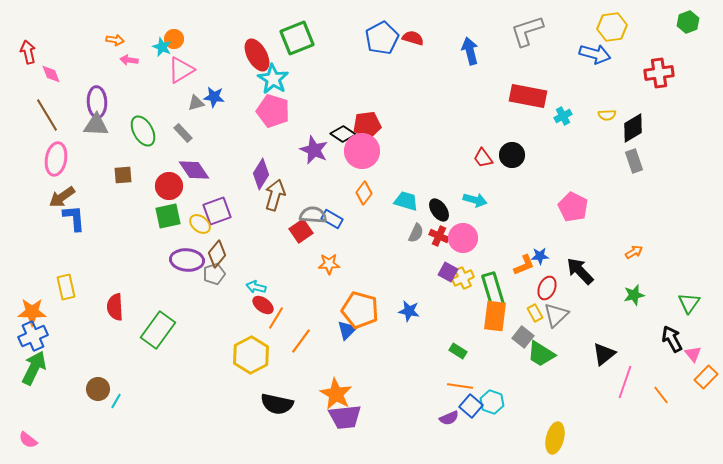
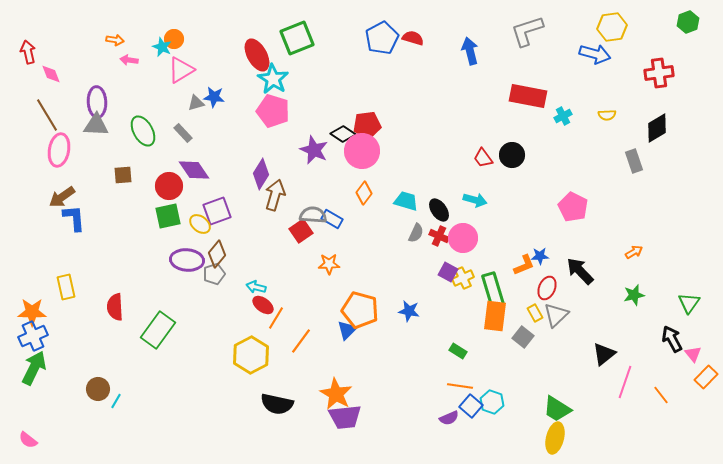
black diamond at (633, 128): moved 24 px right
pink ellipse at (56, 159): moved 3 px right, 9 px up
green trapezoid at (541, 354): moved 16 px right, 55 px down
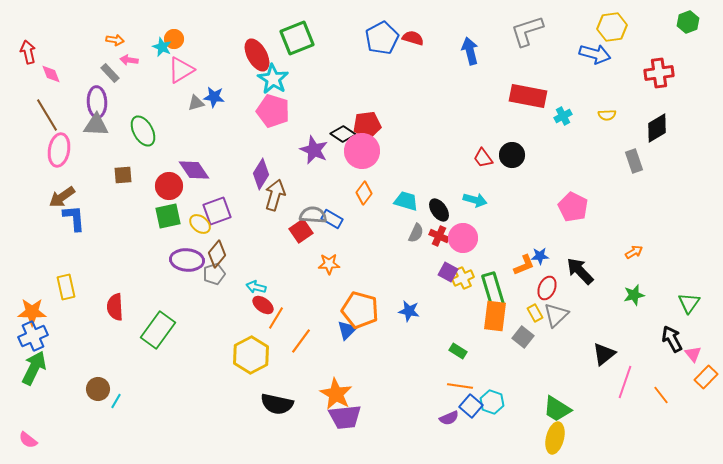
gray rectangle at (183, 133): moved 73 px left, 60 px up
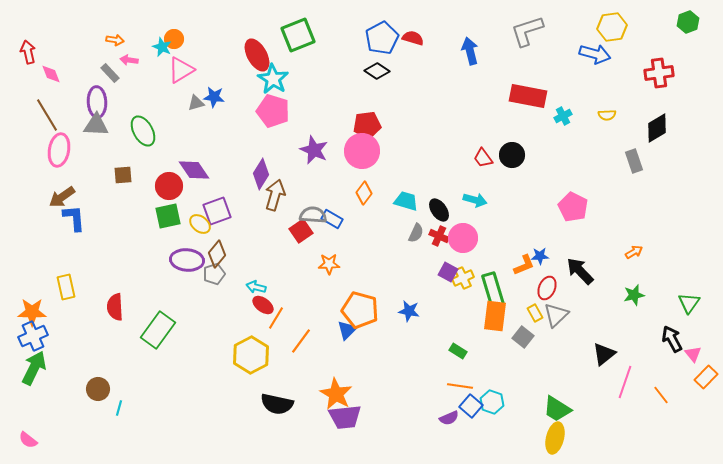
green square at (297, 38): moved 1 px right, 3 px up
black diamond at (343, 134): moved 34 px right, 63 px up
cyan line at (116, 401): moved 3 px right, 7 px down; rotated 14 degrees counterclockwise
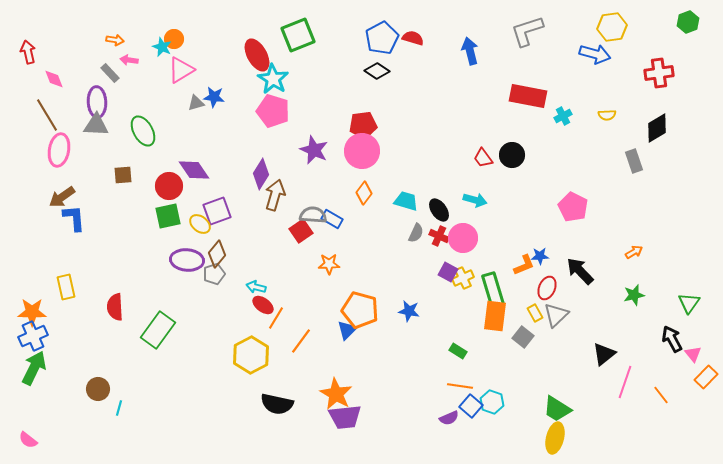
pink diamond at (51, 74): moved 3 px right, 5 px down
red pentagon at (367, 125): moved 4 px left
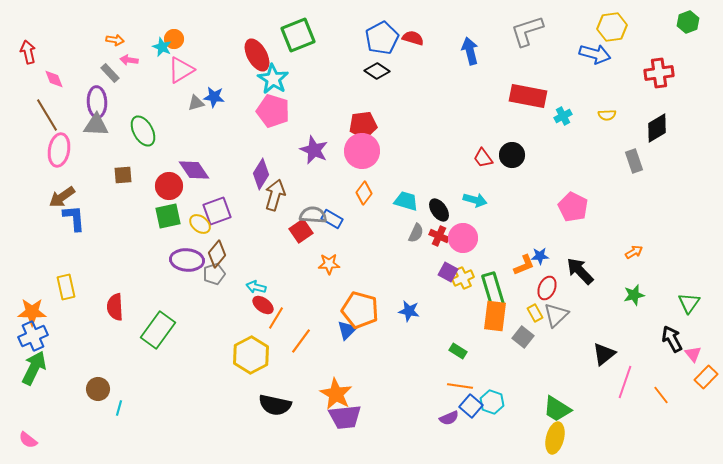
black semicircle at (277, 404): moved 2 px left, 1 px down
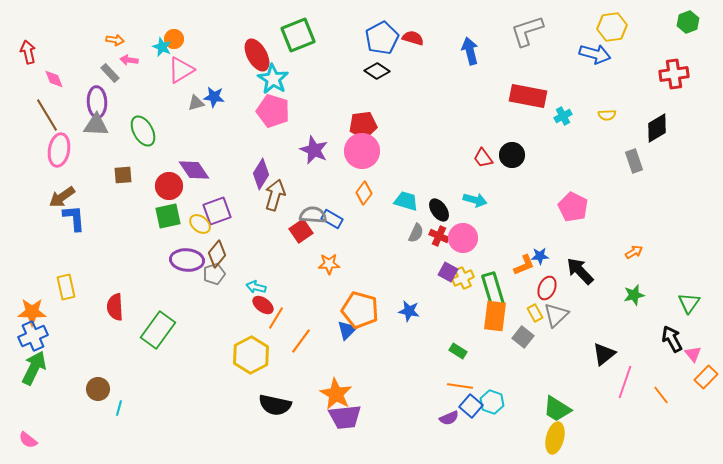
red cross at (659, 73): moved 15 px right, 1 px down
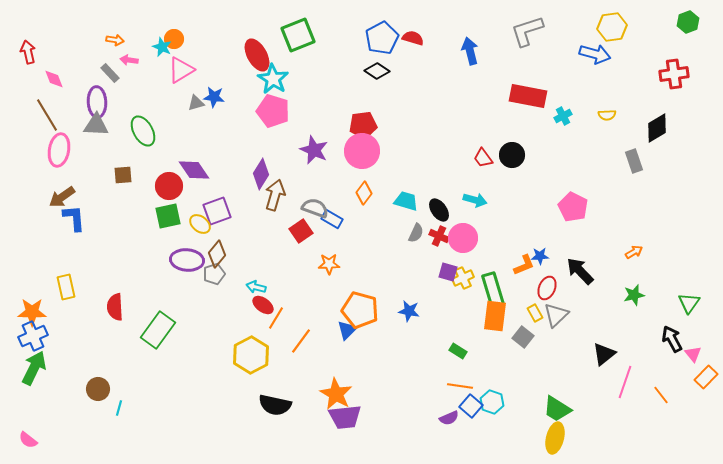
gray semicircle at (313, 215): moved 2 px right, 7 px up; rotated 16 degrees clockwise
purple square at (448, 272): rotated 12 degrees counterclockwise
